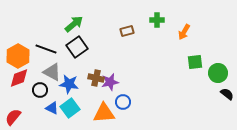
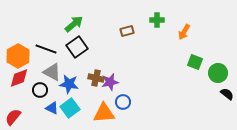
green square: rotated 28 degrees clockwise
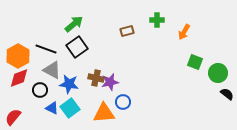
gray triangle: moved 2 px up
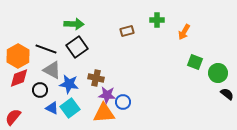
green arrow: rotated 42 degrees clockwise
purple star: moved 3 px left, 13 px down; rotated 18 degrees clockwise
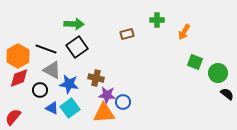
brown rectangle: moved 3 px down
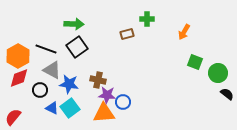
green cross: moved 10 px left, 1 px up
brown cross: moved 2 px right, 2 px down
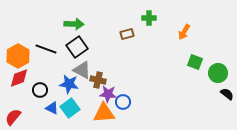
green cross: moved 2 px right, 1 px up
gray triangle: moved 30 px right
purple star: moved 1 px right, 1 px up
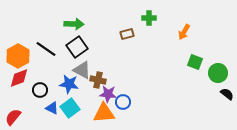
black line: rotated 15 degrees clockwise
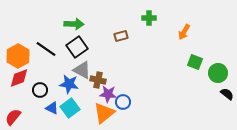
brown rectangle: moved 6 px left, 2 px down
orange triangle: rotated 35 degrees counterclockwise
